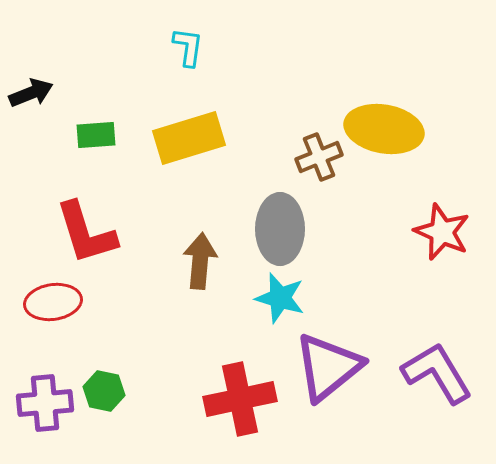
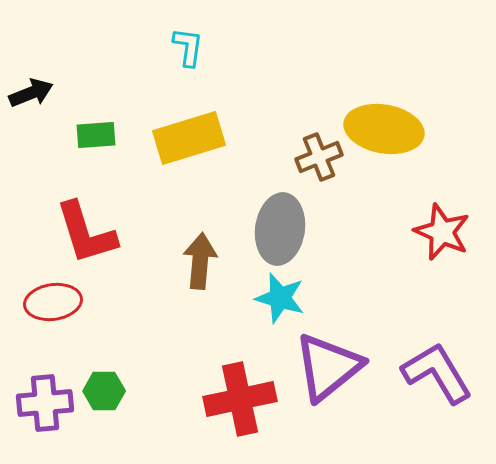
gray ellipse: rotated 8 degrees clockwise
green hexagon: rotated 12 degrees counterclockwise
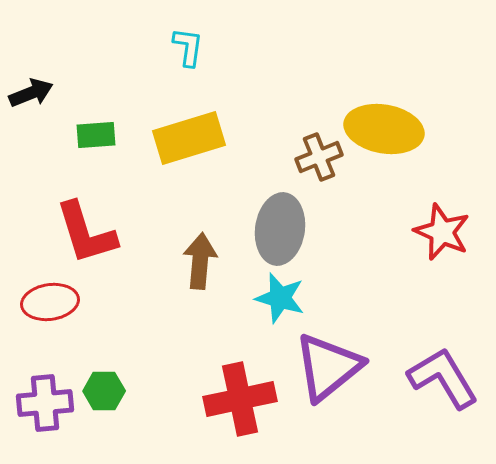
red ellipse: moved 3 px left
purple L-shape: moved 6 px right, 5 px down
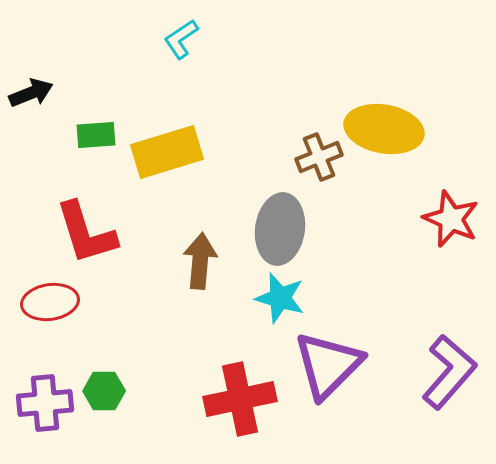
cyan L-shape: moved 7 px left, 8 px up; rotated 132 degrees counterclockwise
yellow rectangle: moved 22 px left, 14 px down
red star: moved 9 px right, 13 px up
purple triangle: moved 2 px up; rotated 6 degrees counterclockwise
purple L-shape: moved 6 px right, 6 px up; rotated 72 degrees clockwise
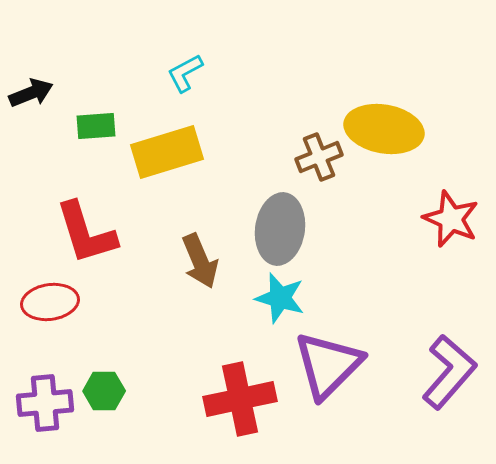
cyan L-shape: moved 4 px right, 34 px down; rotated 6 degrees clockwise
green rectangle: moved 9 px up
brown arrow: rotated 152 degrees clockwise
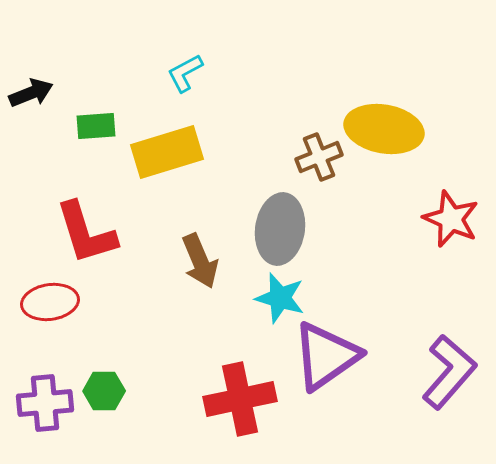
purple triangle: moved 2 px left, 9 px up; rotated 10 degrees clockwise
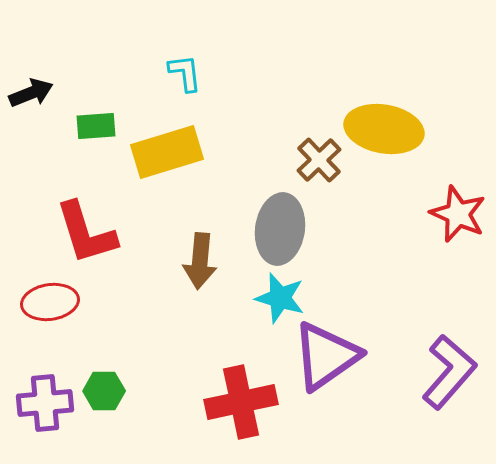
cyan L-shape: rotated 111 degrees clockwise
brown cross: moved 3 px down; rotated 21 degrees counterclockwise
red star: moved 7 px right, 5 px up
brown arrow: rotated 28 degrees clockwise
red cross: moved 1 px right, 3 px down
